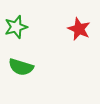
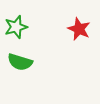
green semicircle: moved 1 px left, 5 px up
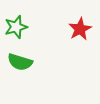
red star: moved 1 px right; rotated 20 degrees clockwise
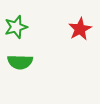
green semicircle: rotated 15 degrees counterclockwise
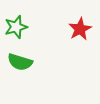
green semicircle: rotated 15 degrees clockwise
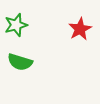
green star: moved 2 px up
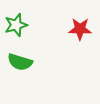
red star: rotated 30 degrees clockwise
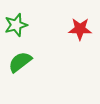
green semicircle: rotated 125 degrees clockwise
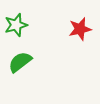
red star: rotated 15 degrees counterclockwise
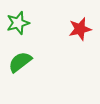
green star: moved 2 px right, 2 px up
